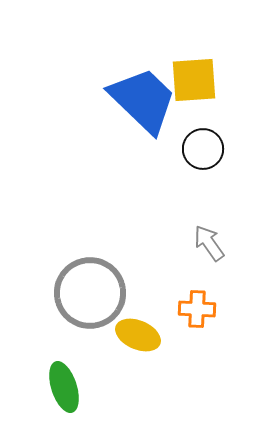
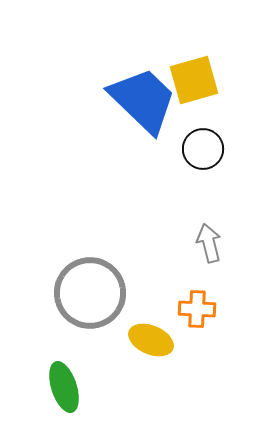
yellow square: rotated 12 degrees counterclockwise
gray arrow: rotated 21 degrees clockwise
yellow ellipse: moved 13 px right, 5 px down
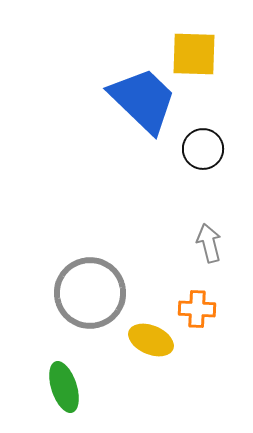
yellow square: moved 26 px up; rotated 18 degrees clockwise
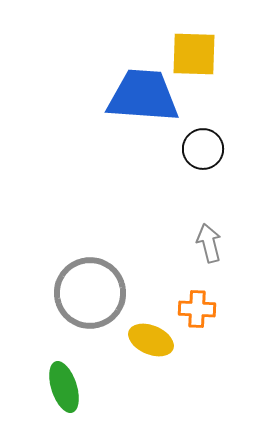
blue trapezoid: moved 4 px up; rotated 40 degrees counterclockwise
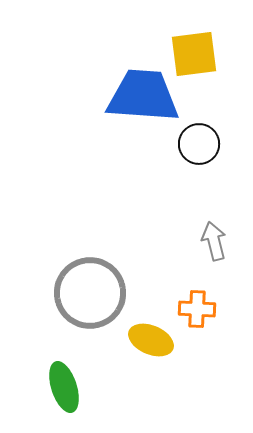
yellow square: rotated 9 degrees counterclockwise
black circle: moved 4 px left, 5 px up
gray arrow: moved 5 px right, 2 px up
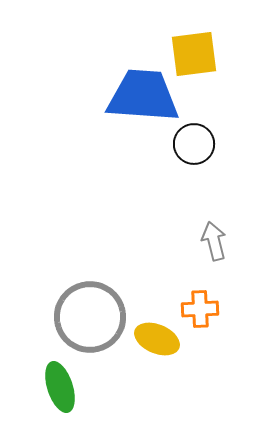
black circle: moved 5 px left
gray circle: moved 24 px down
orange cross: moved 3 px right; rotated 6 degrees counterclockwise
yellow ellipse: moved 6 px right, 1 px up
green ellipse: moved 4 px left
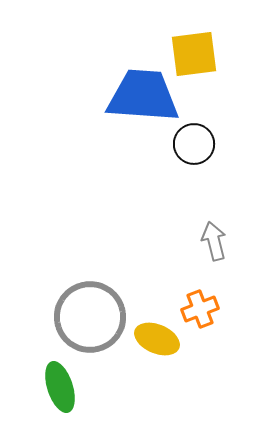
orange cross: rotated 18 degrees counterclockwise
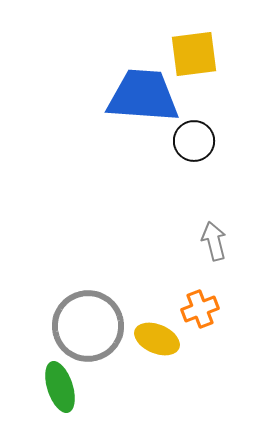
black circle: moved 3 px up
gray circle: moved 2 px left, 9 px down
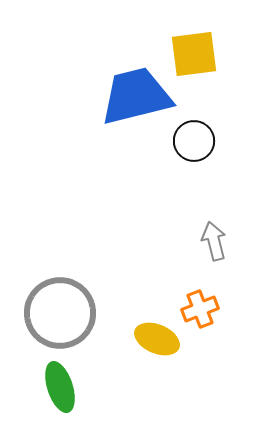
blue trapezoid: moved 7 px left; rotated 18 degrees counterclockwise
gray circle: moved 28 px left, 13 px up
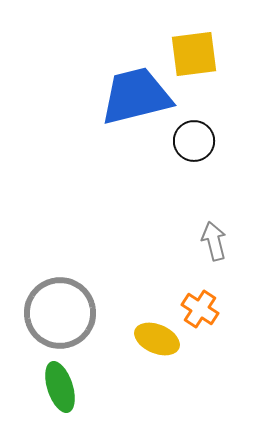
orange cross: rotated 36 degrees counterclockwise
